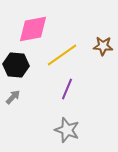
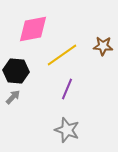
black hexagon: moved 6 px down
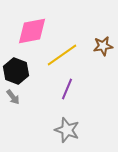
pink diamond: moved 1 px left, 2 px down
brown star: rotated 12 degrees counterclockwise
black hexagon: rotated 15 degrees clockwise
gray arrow: rotated 98 degrees clockwise
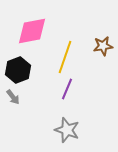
yellow line: moved 3 px right, 2 px down; rotated 36 degrees counterclockwise
black hexagon: moved 2 px right, 1 px up; rotated 20 degrees clockwise
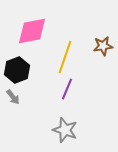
black hexagon: moved 1 px left
gray star: moved 2 px left
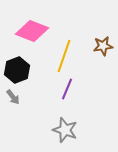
pink diamond: rotated 32 degrees clockwise
yellow line: moved 1 px left, 1 px up
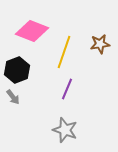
brown star: moved 3 px left, 2 px up
yellow line: moved 4 px up
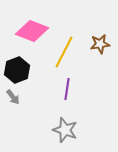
yellow line: rotated 8 degrees clockwise
purple line: rotated 15 degrees counterclockwise
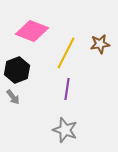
yellow line: moved 2 px right, 1 px down
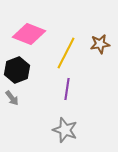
pink diamond: moved 3 px left, 3 px down
gray arrow: moved 1 px left, 1 px down
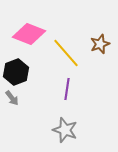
brown star: rotated 12 degrees counterclockwise
yellow line: rotated 68 degrees counterclockwise
black hexagon: moved 1 px left, 2 px down
